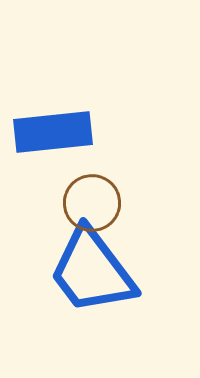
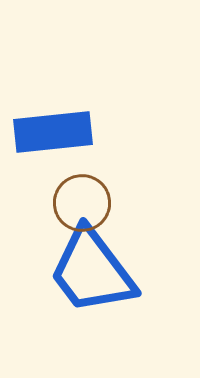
brown circle: moved 10 px left
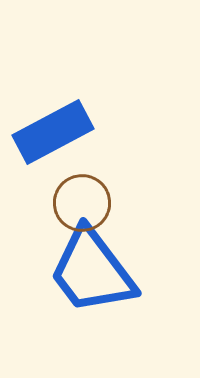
blue rectangle: rotated 22 degrees counterclockwise
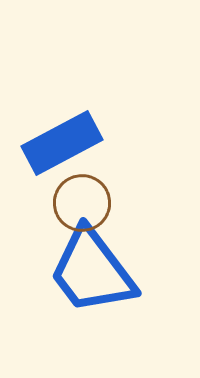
blue rectangle: moved 9 px right, 11 px down
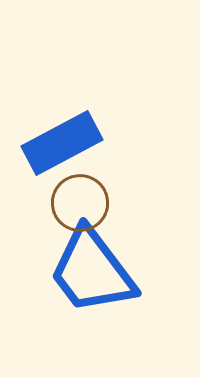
brown circle: moved 2 px left
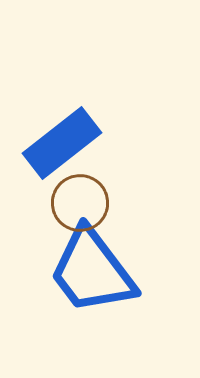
blue rectangle: rotated 10 degrees counterclockwise
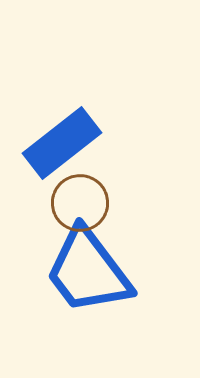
blue trapezoid: moved 4 px left
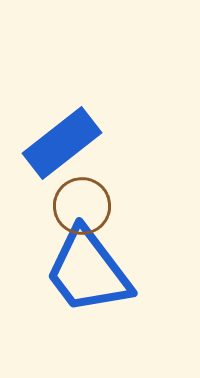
brown circle: moved 2 px right, 3 px down
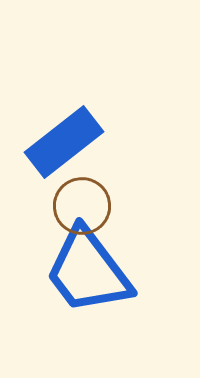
blue rectangle: moved 2 px right, 1 px up
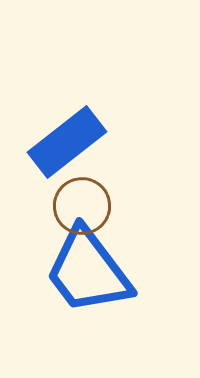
blue rectangle: moved 3 px right
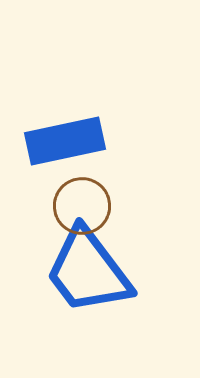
blue rectangle: moved 2 px left, 1 px up; rotated 26 degrees clockwise
